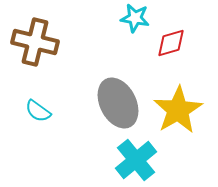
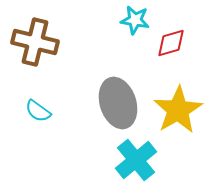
cyan star: moved 2 px down
gray ellipse: rotated 9 degrees clockwise
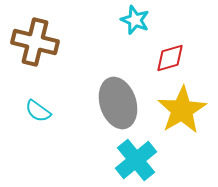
cyan star: rotated 12 degrees clockwise
red diamond: moved 1 px left, 15 px down
yellow star: moved 4 px right
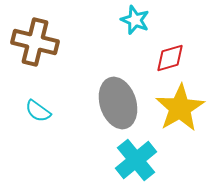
yellow star: moved 2 px left, 2 px up
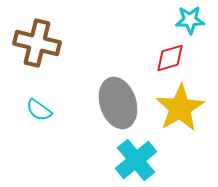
cyan star: moved 55 px right; rotated 24 degrees counterclockwise
brown cross: moved 2 px right, 1 px down
cyan semicircle: moved 1 px right, 1 px up
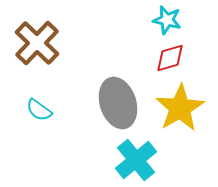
cyan star: moved 23 px left; rotated 16 degrees clockwise
brown cross: rotated 30 degrees clockwise
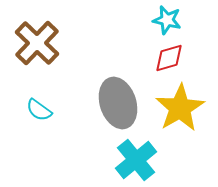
red diamond: moved 1 px left
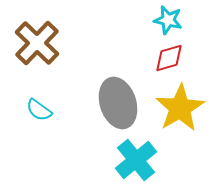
cyan star: moved 1 px right
